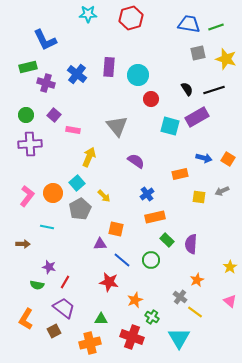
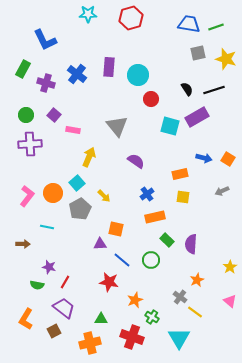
green rectangle at (28, 67): moved 5 px left, 2 px down; rotated 48 degrees counterclockwise
yellow square at (199, 197): moved 16 px left
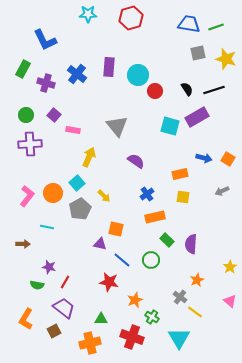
red circle at (151, 99): moved 4 px right, 8 px up
purple triangle at (100, 244): rotated 16 degrees clockwise
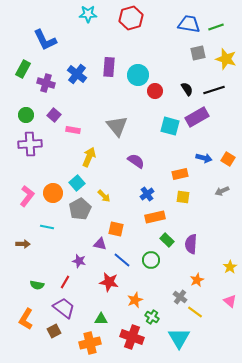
purple star at (49, 267): moved 30 px right, 6 px up
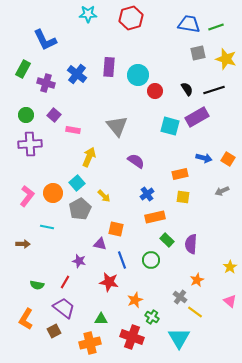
blue line at (122, 260): rotated 30 degrees clockwise
